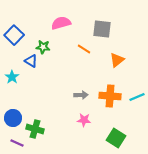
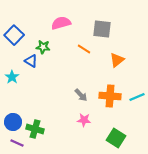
gray arrow: rotated 48 degrees clockwise
blue circle: moved 4 px down
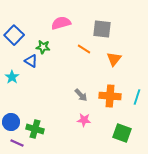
orange triangle: moved 3 px left, 1 px up; rotated 14 degrees counterclockwise
cyan line: rotated 49 degrees counterclockwise
blue circle: moved 2 px left
green square: moved 6 px right, 5 px up; rotated 12 degrees counterclockwise
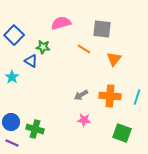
gray arrow: rotated 104 degrees clockwise
purple line: moved 5 px left
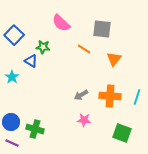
pink semicircle: rotated 120 degrees counterclockwise
